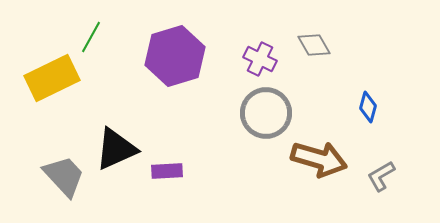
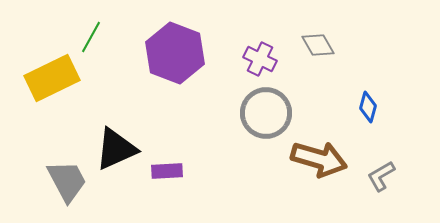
gray diamond: moved 4 px right
purple hexagon: moved 3 px up; rotated 22 degrees counterclockwise
gray trapezoid: moved 3 px right, 5 px down; rotated 15 degrees clockwise
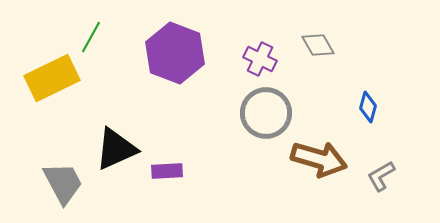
gray trapezoid: moved 4 px left, 2 px down
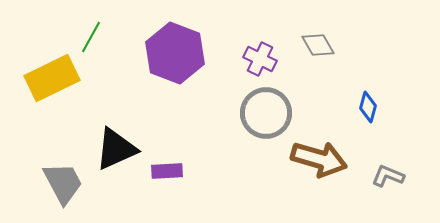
gray L-shape: moved 7 px right; rotated 52 degrees clockwise
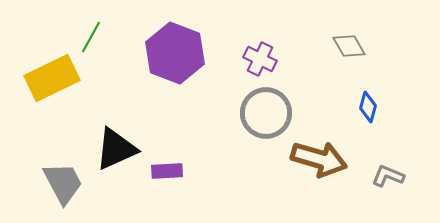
gray diamond: moved 31 px right, 1 px down
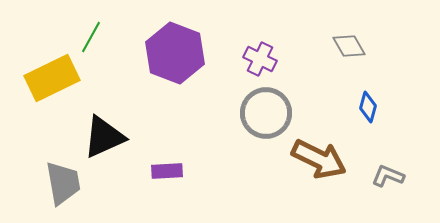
black triangle: moved 12 px left, 12 px up
brown arrow: rotated 10 degrees clockwise
gray trapezoid: rotated 18 degrees clockwise
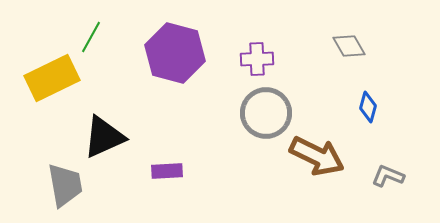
purple hexagon: rotated 6 degrees counterclockwise
purple cross: moved 3 px left; rotated 28 degrees counterclockwise
brown arrow: moved 2 px left, 3 px up
gray trapezoid: moved 2 px right, 2 px down
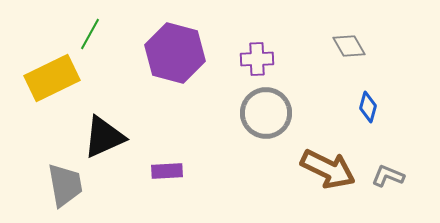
green line: moved 1 px left, 3 px up
brown arrow: moved 11 px right, 13 px down
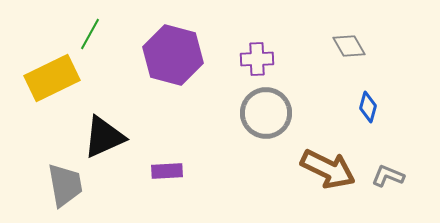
purple hexagon: moved 2 px left, 2 px down
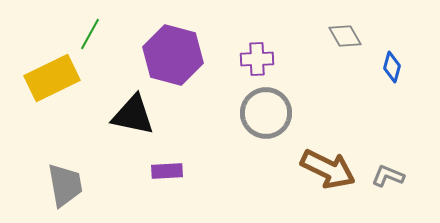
gray diamond: moved 4 px left, 10 px up
blue diamond: moved 24 px right, 40 px up
black triangle: moved 29 px right, 22 px up; rotated 36 degrees clockwise
